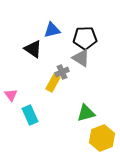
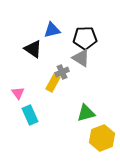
pink triangle: moved 7 px right, 2 px up
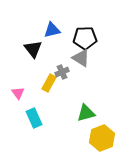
black triangle: rotated 18 degrees clockwise
yellow rectangle: moved 4 px left
cyan rectangle: moved 4 px right, 3 px down
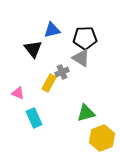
pink triangle: rotated 32 degrees counterclockwise
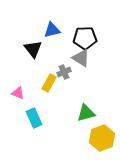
gray cross: moved 2 px right
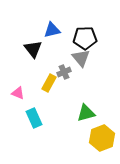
gray triangle: rotated 18 degrees clockwise
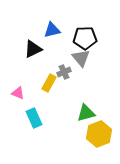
black triangle: rotated 42 degrees clockwise
yellow hexagon: moved 3 px left, 4 px up
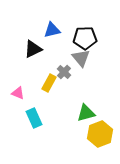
gray cross: rotated 24 degrees counterclockwise
yellow hexagon: moved 1 px right
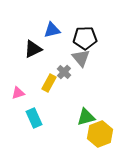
pink triangle: rotated 40 degrees counterclockwise
green triangle: moved 4 px down
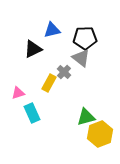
gray triangle: rotated 12 degrees counterclockwise
cyan rectangle: moved 2 px left, 5 px up
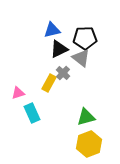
black triangle: moved 26 px right
gray cross: moved 1 px left, 1 px down
yellow hexagon: moved 11 px left, 10 px down
